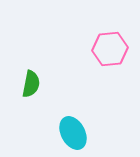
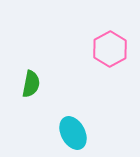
pink hexagon: rotated 24 degrees counterclockwise
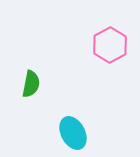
pink hexagon: moved 4 px up
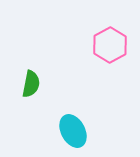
cyan ellipse: moved 2 px up
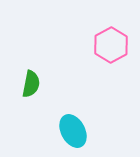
pink hexagon: moved 1 px right
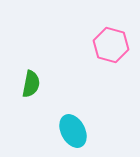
pink hexagon: rotated 16 degrees counterclockwise
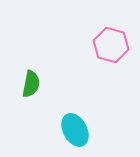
cyan ellipse: moved 2 px right, 1 px up
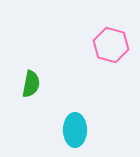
cyan ellipse: rotated 28 degrees clockwise
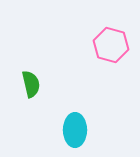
green semicircle: rotated 24 degrees counterclockwise
